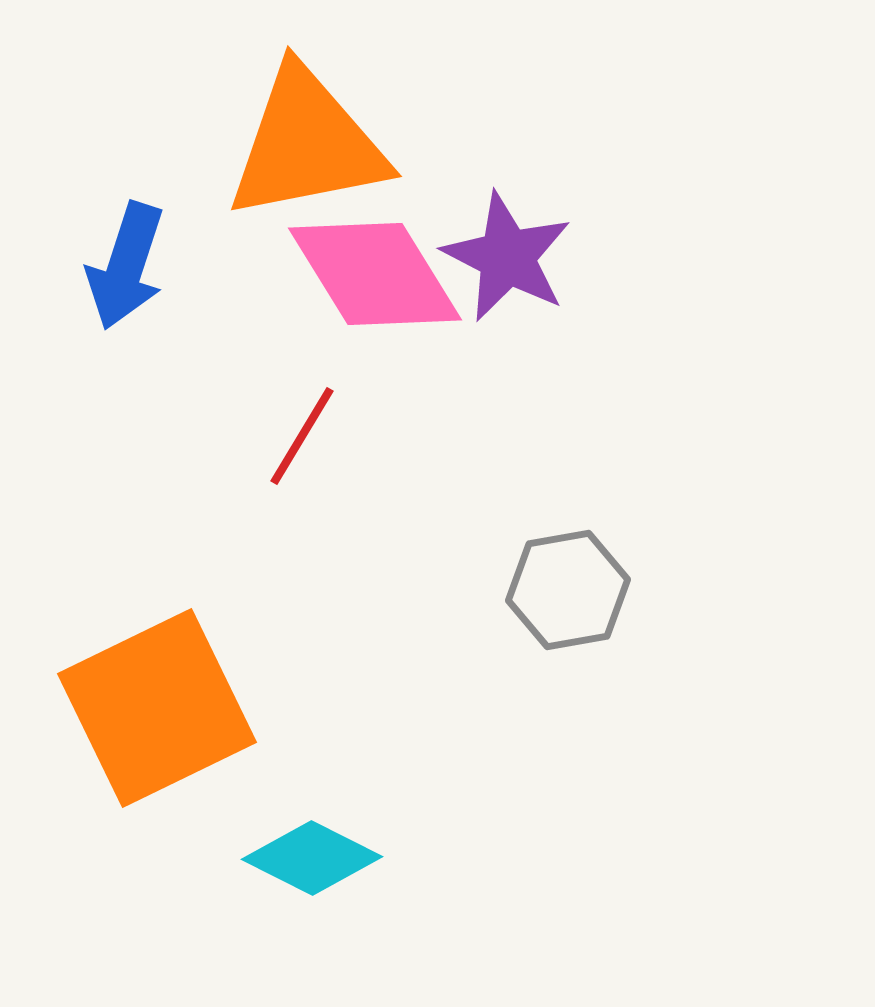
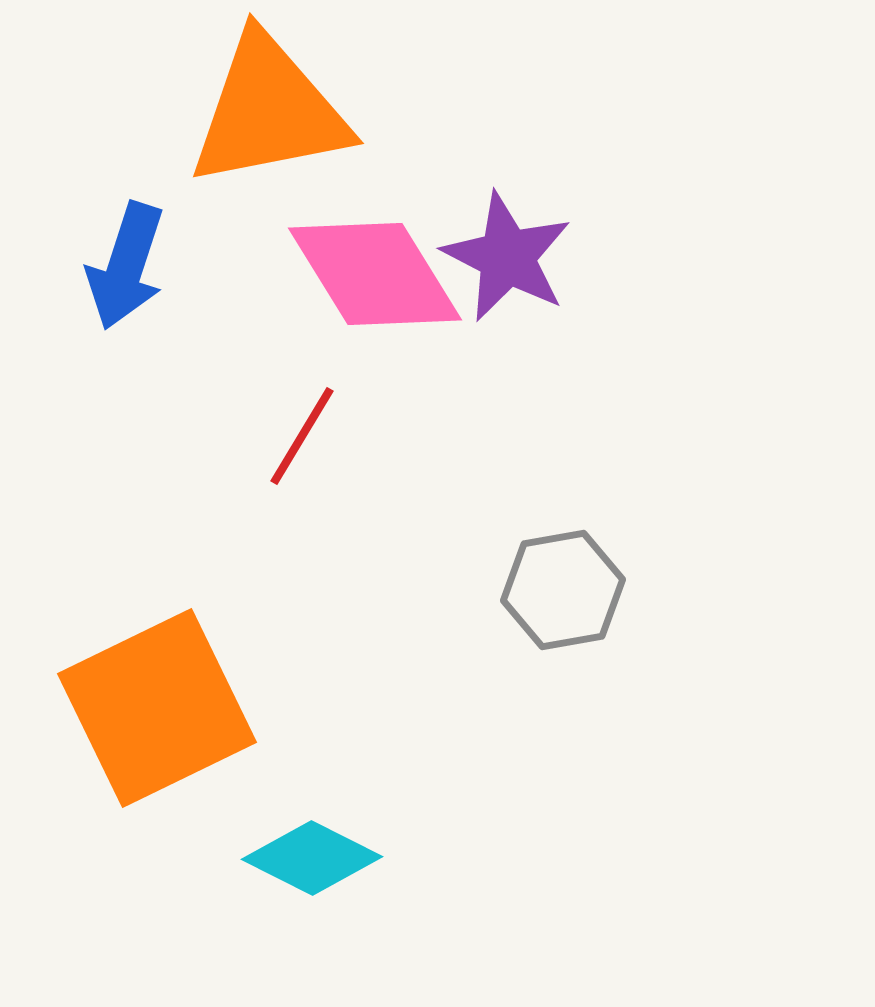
orange triangle: moved 38 px left, 33 px up
gray hexagon: moved 5 px left
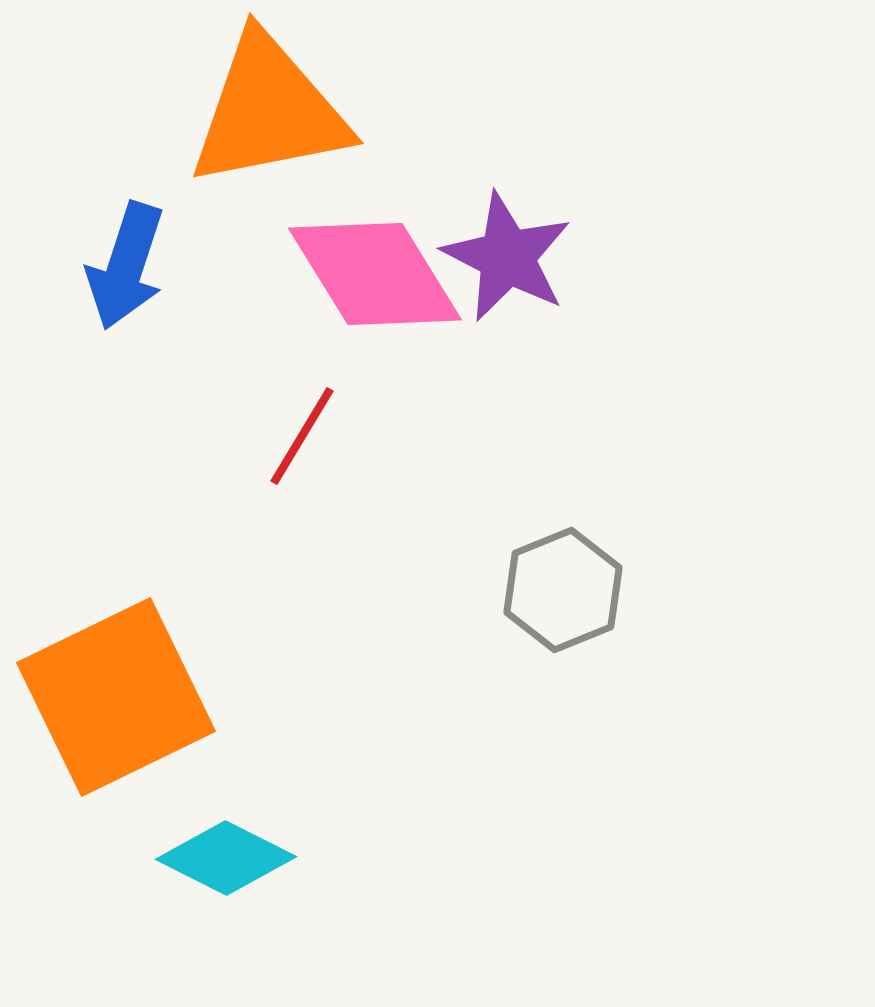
gray hexagon: rotated 12 degrees counterclockwise
orange square: moved 41 px left, 11 px up
cyan diamond: moved 86 px left
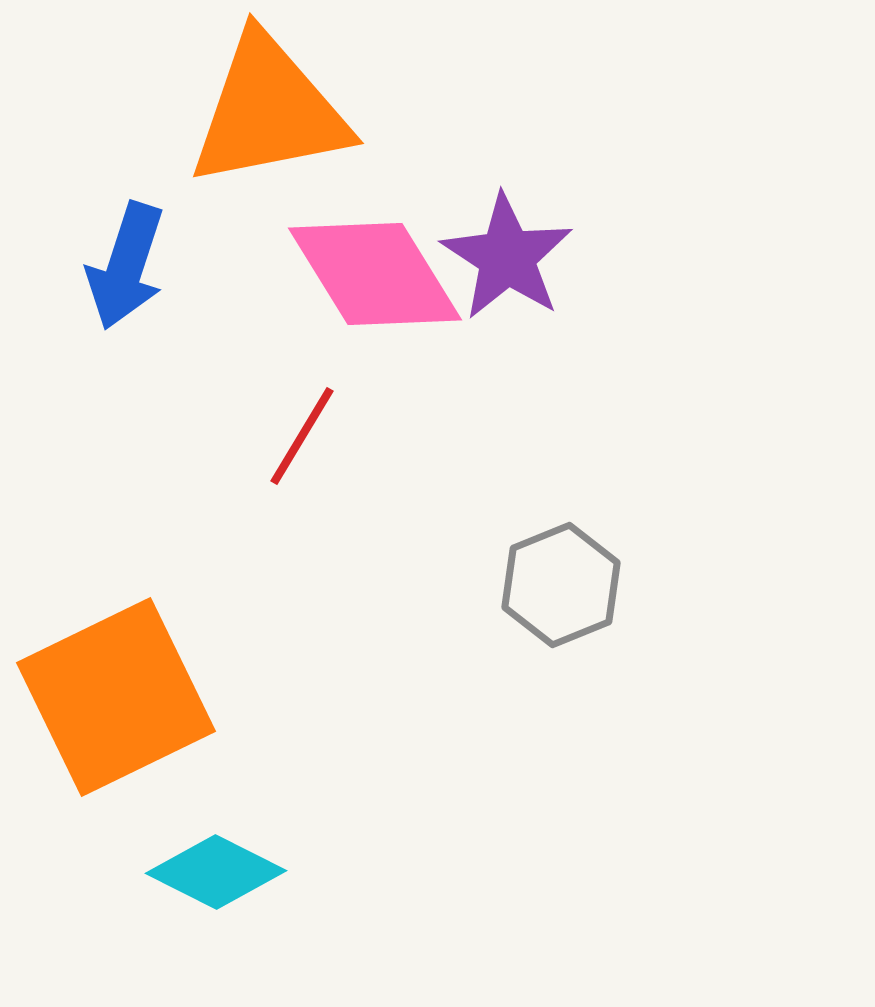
purple star: rotated 6 degrees clockwise
gray hexagon: moved 2 px left, 5 px up
cyan diamond: moved 10 px left, 14 px down
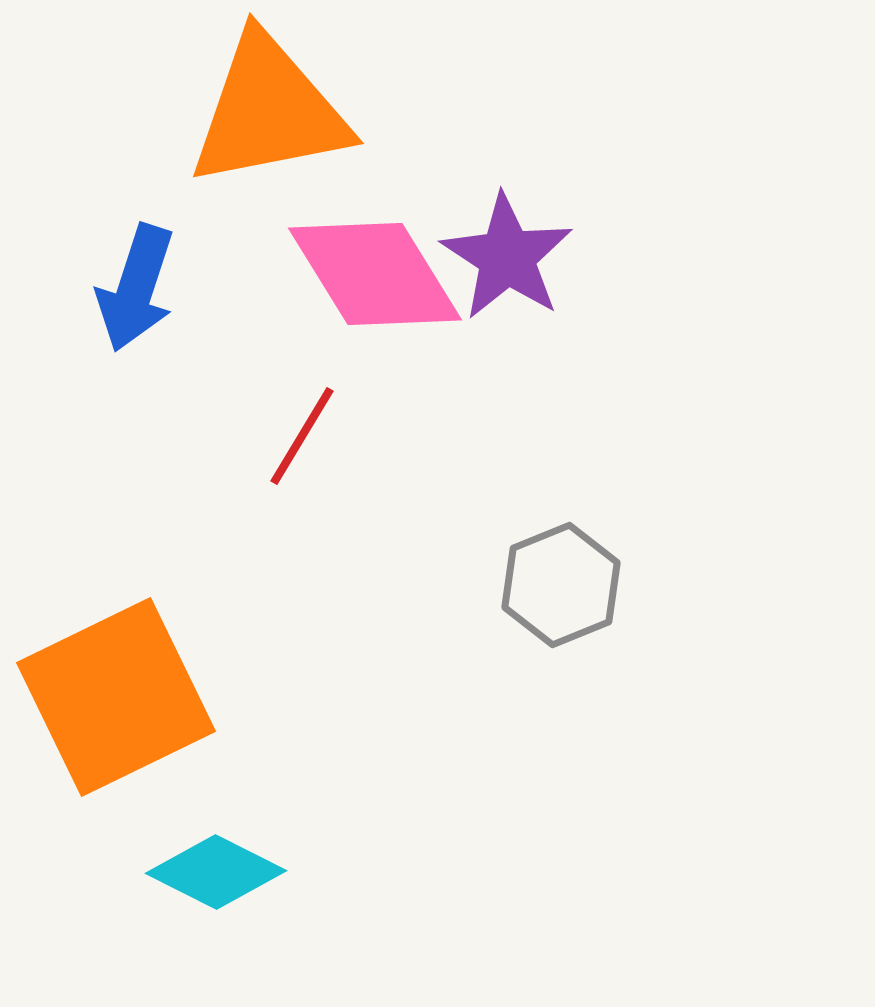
blue arrow: moved 10 px right, 22 px down
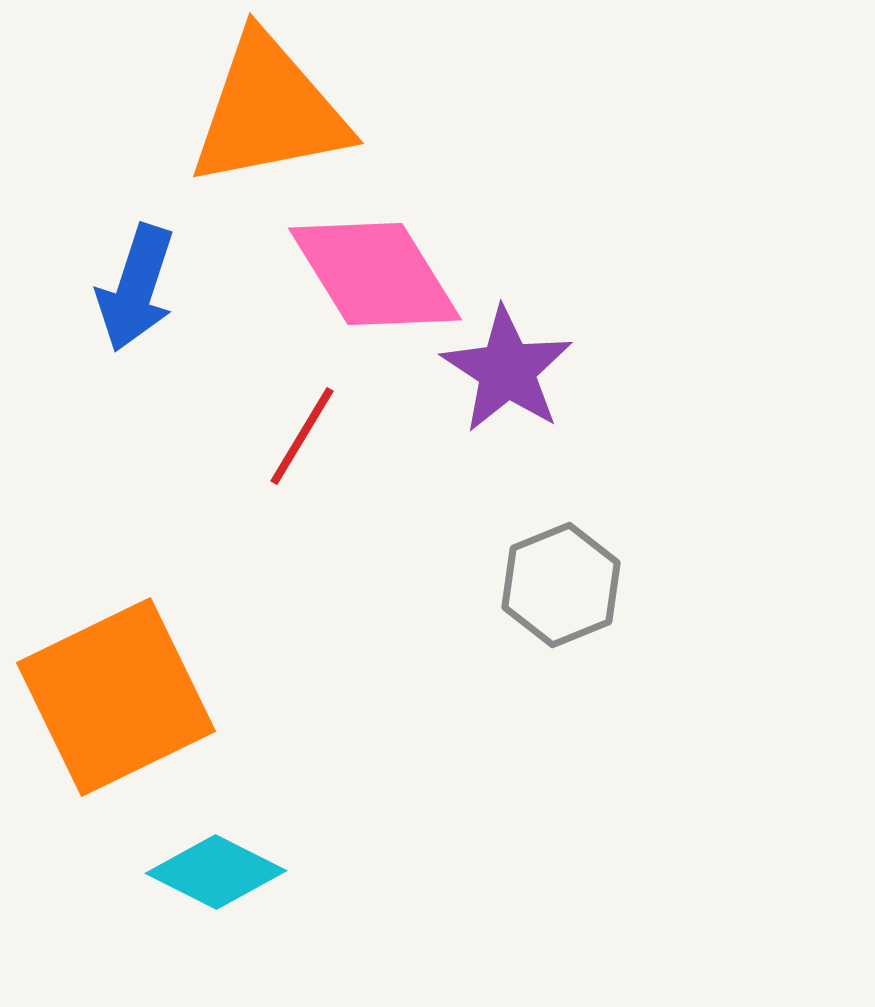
purple star: moved 113 px down
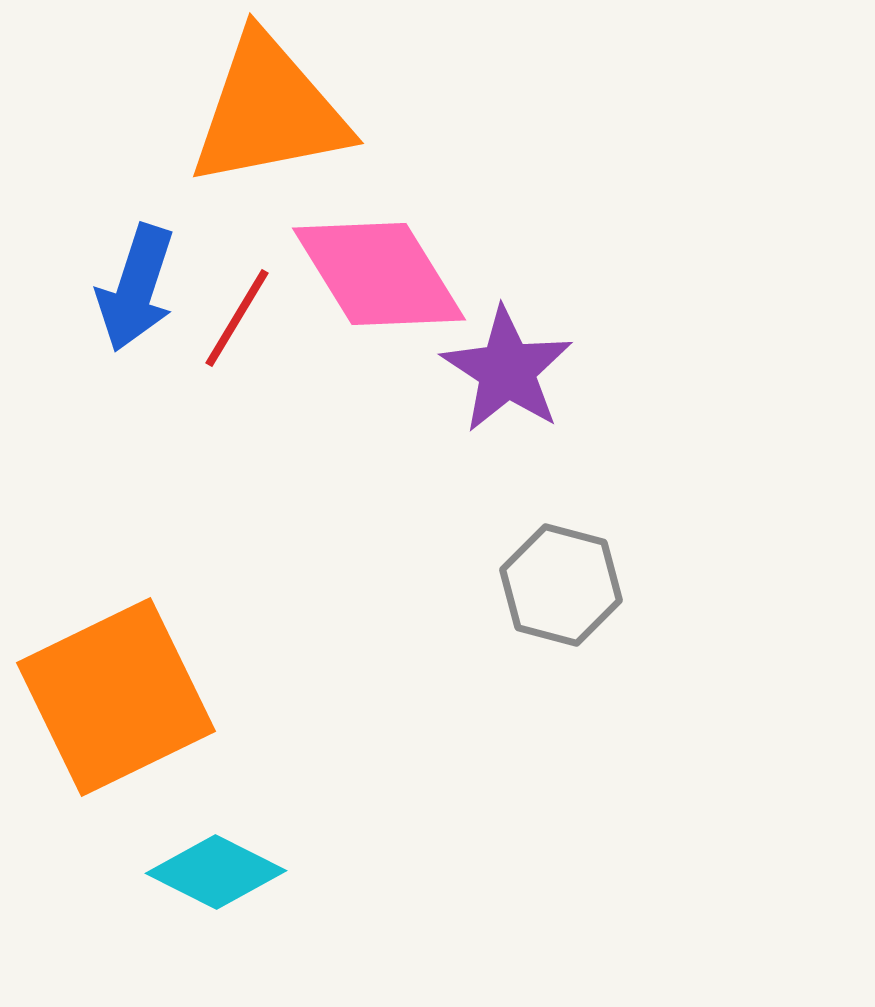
pink diamond: moved 4 px right
red line: moved 65 px left, 118 px up
gray hexagon: rotated 23 degrees counterclockwise
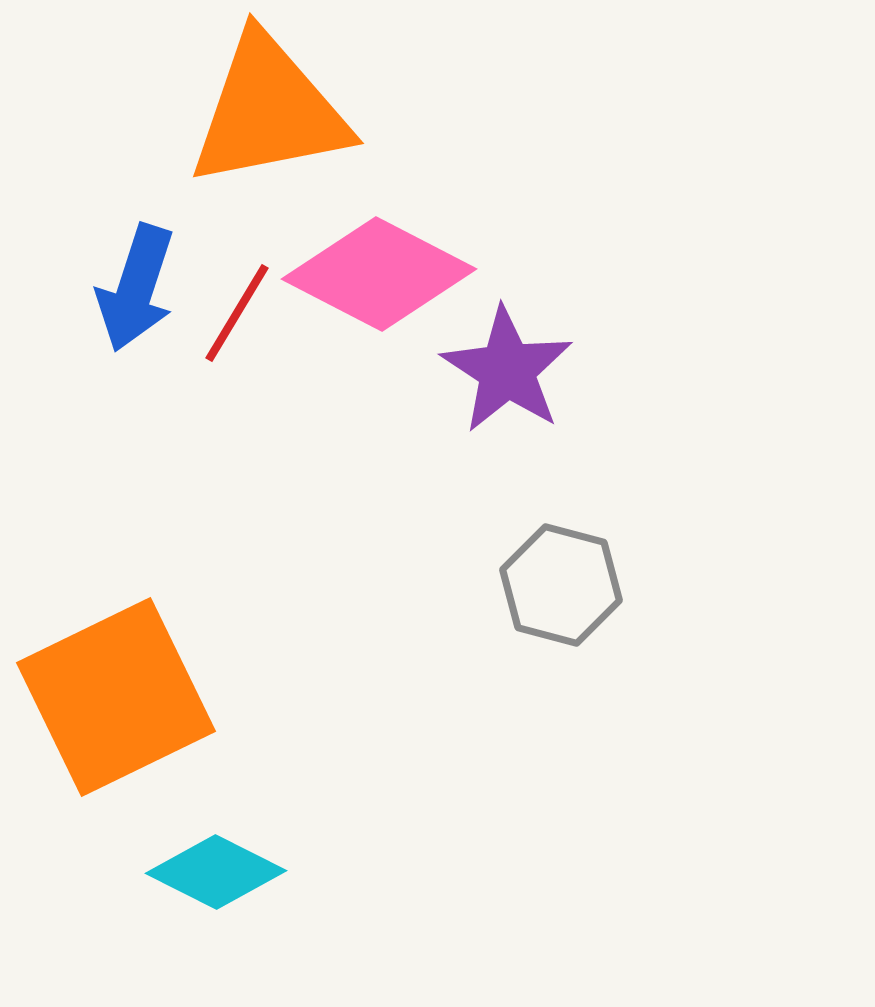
pink diamond: rotated 31 degrees counterclockwise
red line: moved 5 px up
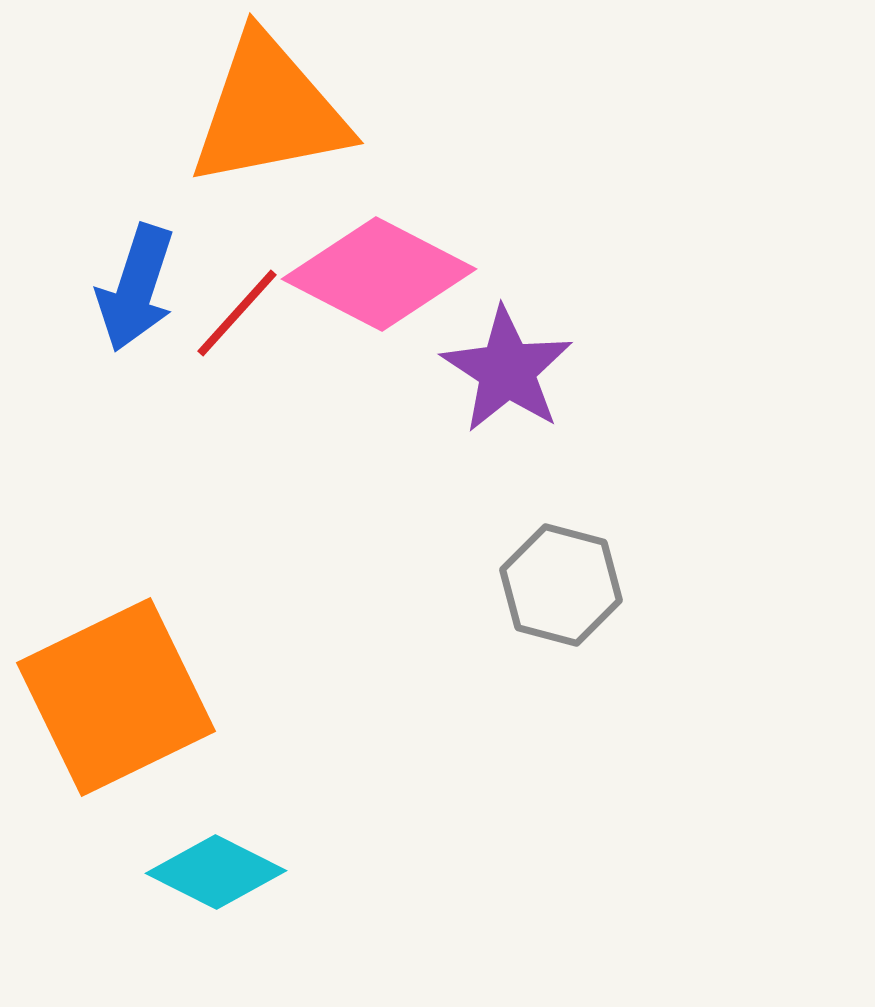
red line: rotated 11 degrees clockwise
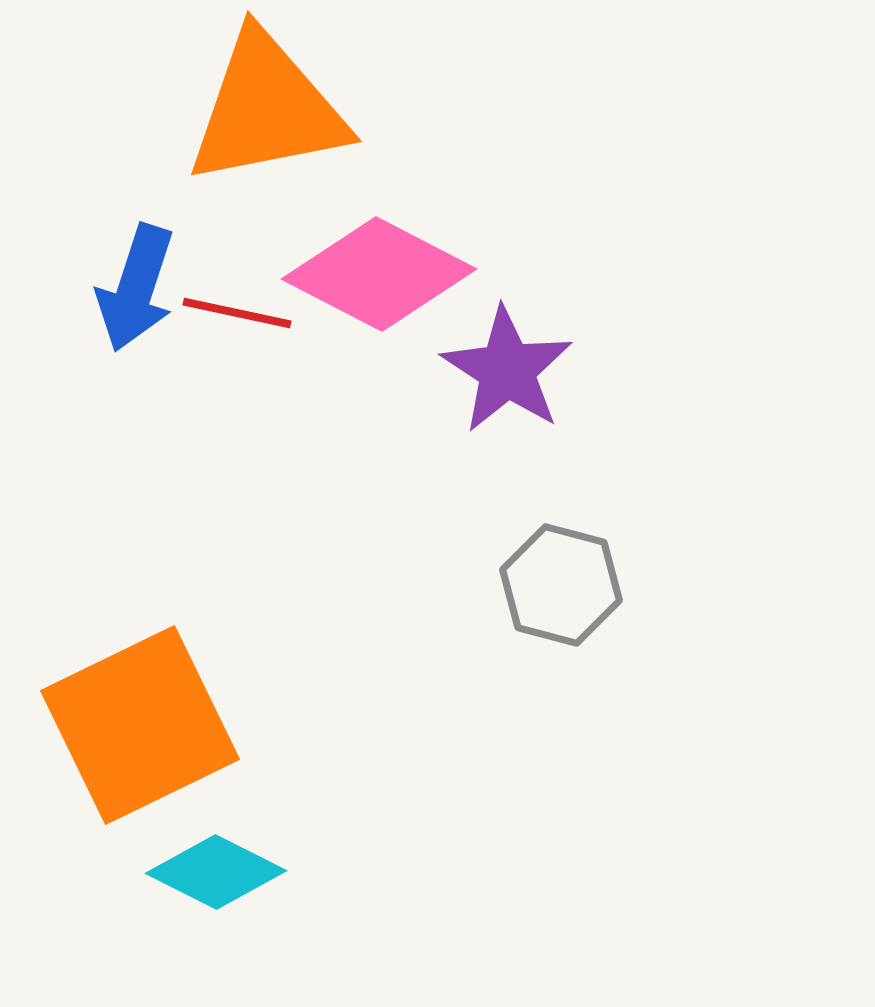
orange triangle: moved 2 px left, 2 px up
red line: rotated 60 degrees clockwise
orange square: moved 24 px right, 28 px down
